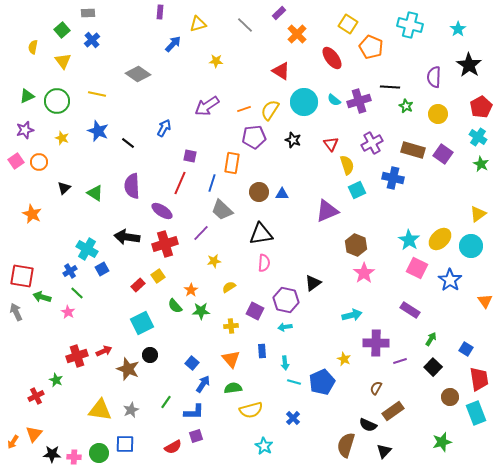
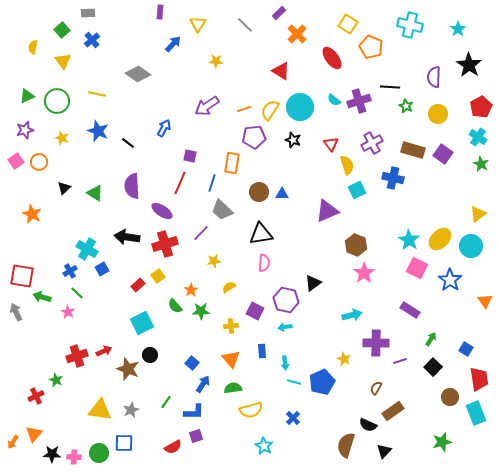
yellow triangle at (198, 24): rotated 42 degrees counterclockwise
cyan circle at (304, 102): moved 4 px left, 5 px down
blue square at (125, 444): moved 1 px left, 1 px up
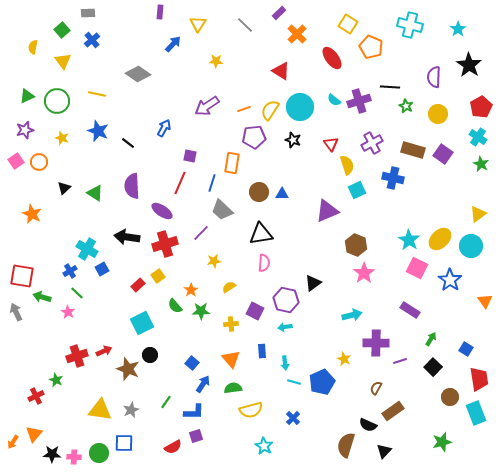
yellow cross at (231, 326): moved 2 px up
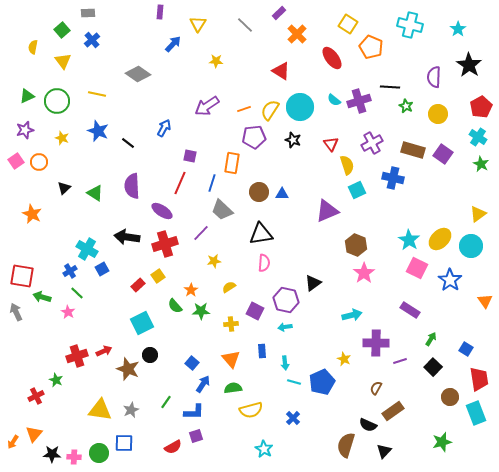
cyan star at (264, 446): moved 3 px down
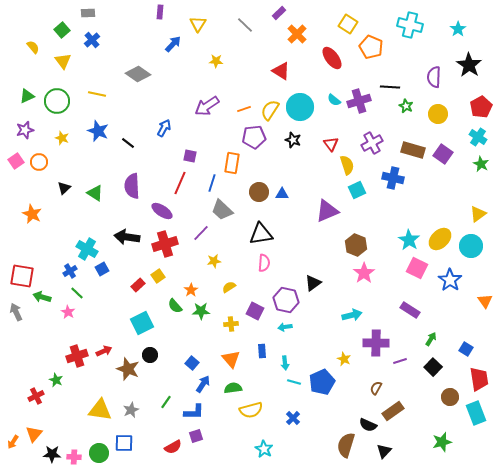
yellow semicircle at (33, 47): rotated 128 degrees clockwise
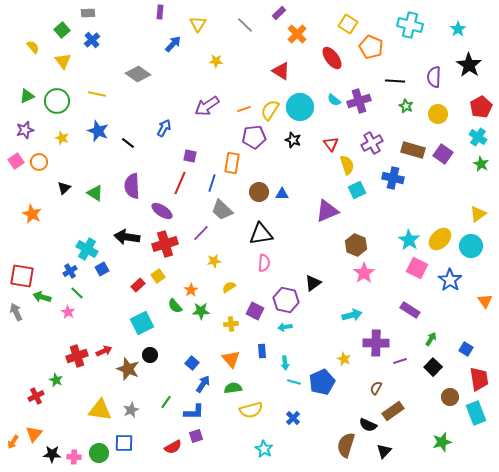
black line at (390, 87): moved 5 px right, 6 px up
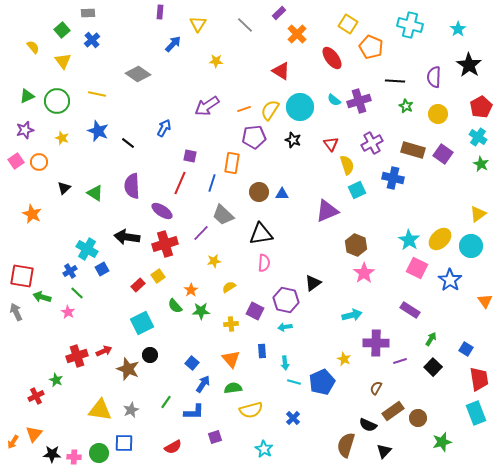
gray trapezoid at (222, 210): moved 1 px right, 5 px down
brown circle at (450, 397): moved 32 px left, 21 px down
purple square at (196, 436): moved 19 px right, 1 px down
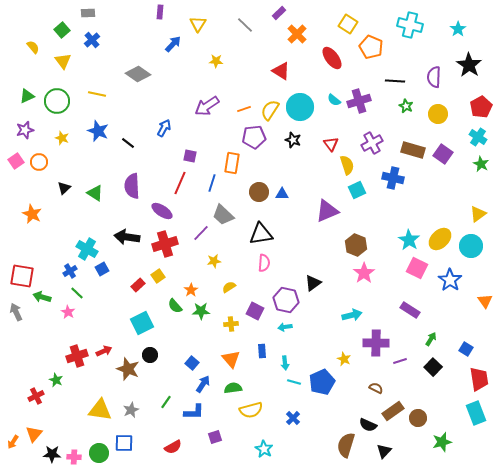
brown semicircle at (376, 388): rotated 88 degrees clockwise
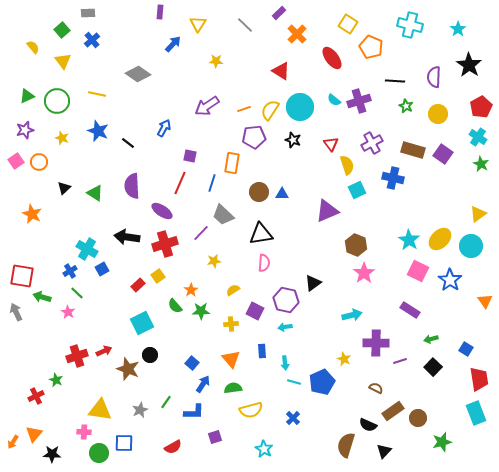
pink square at (417, 268): moved 1 px right, 3 px down
yellow semicircle at (229, 287): moved 4 px right, 3 px down
green arrow at (431, 339): rotated 136 degrees counterclockwise
gray star at (131, 410): moved 9 px right
pink cross at (74, 457): moved 10 px right, 25 px up
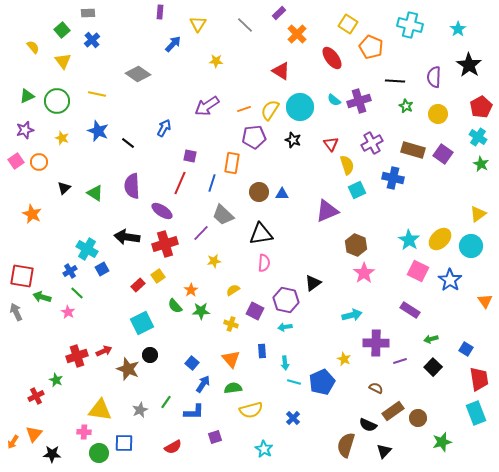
yellow cross at (231, 324): rotated 24 degrees clockwise
